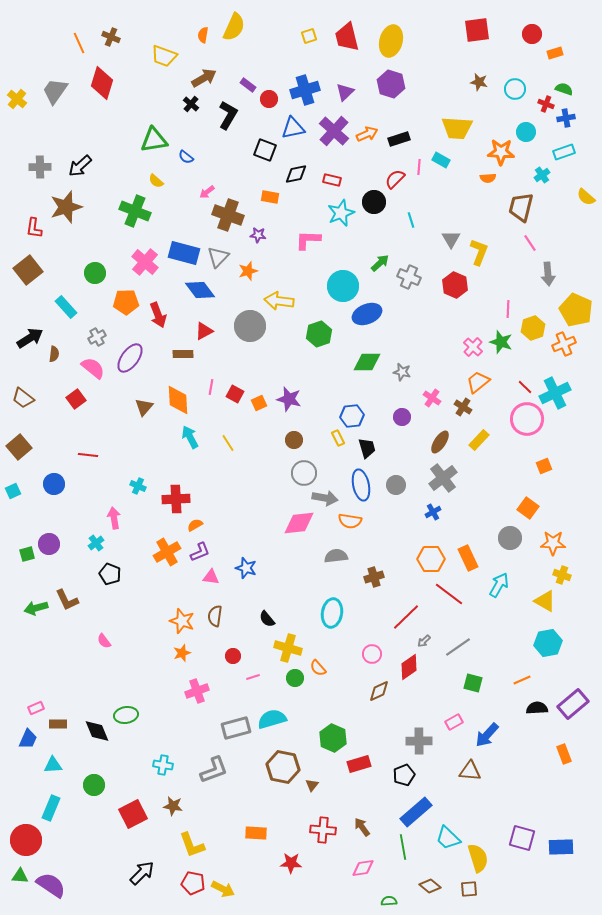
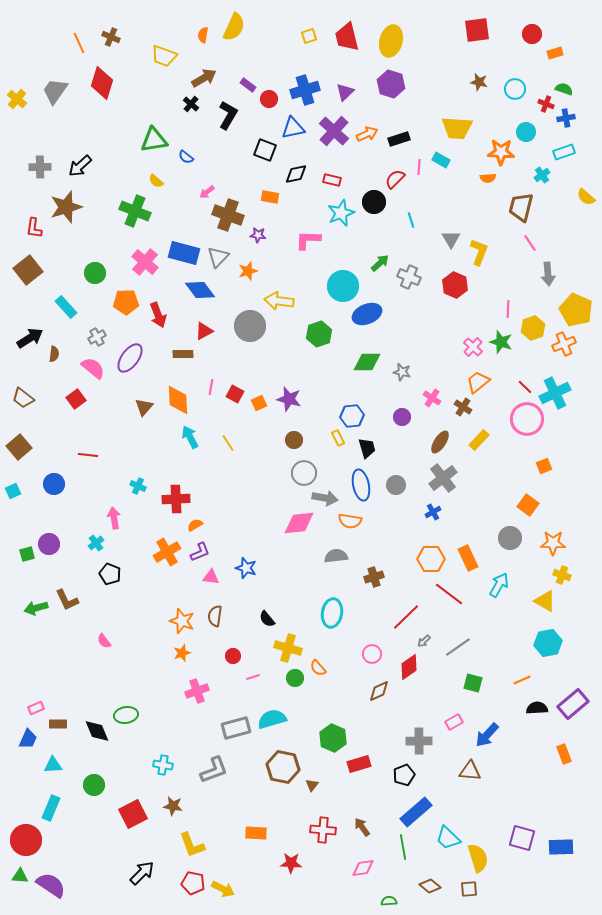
orange square at (528, 508): moved 3 px up
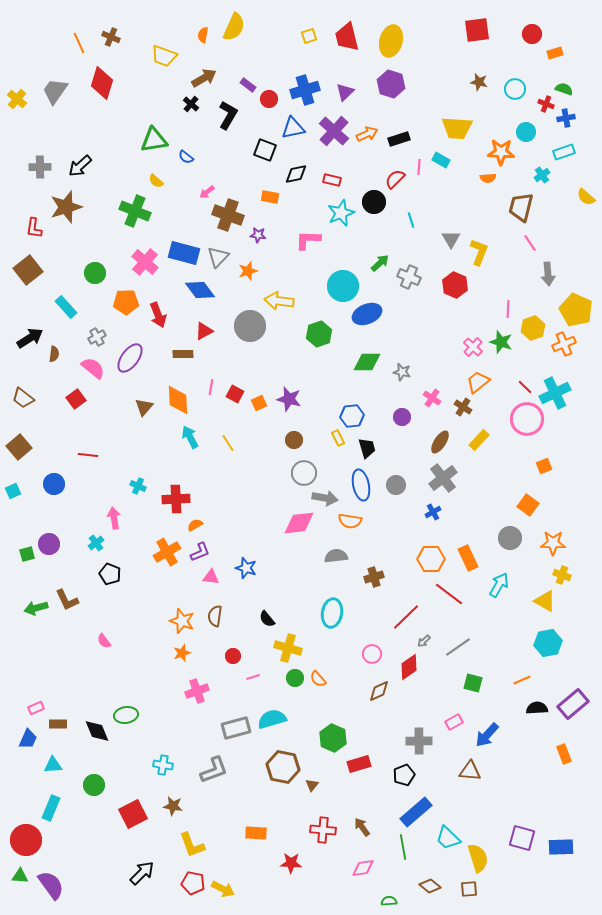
orange semicircle at (318, 668): moved 11 px down
purple semicircle at (51, 885): rotated 20 degrees clockwise
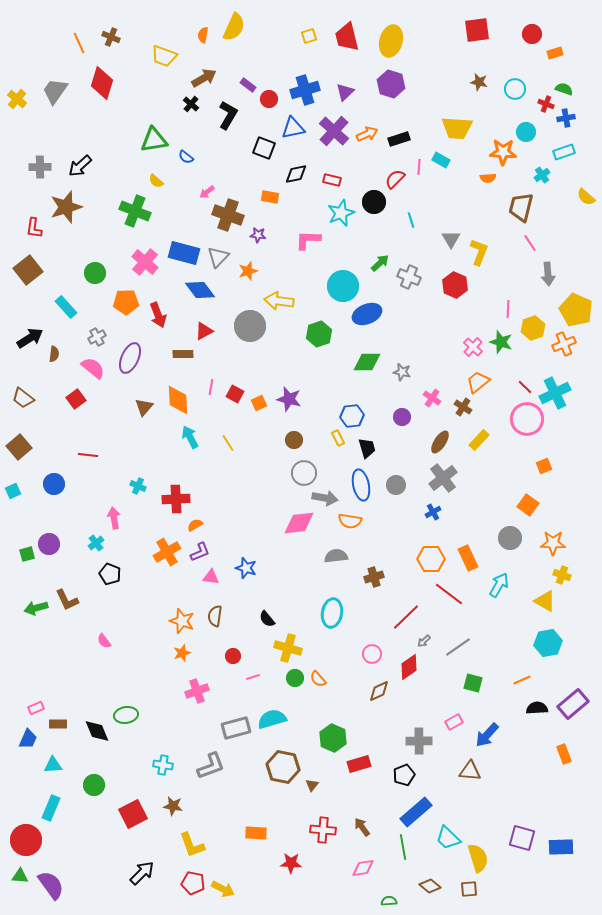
black square at (265, 150): moved 1 px left, 2 px up
orange star at (501, 152): moved 2 px right
purple ellipse at (130, 358): rotated 12 degrees counterclockwise
gray L-shape at (214, 770): moved 3 px left, 4 px up
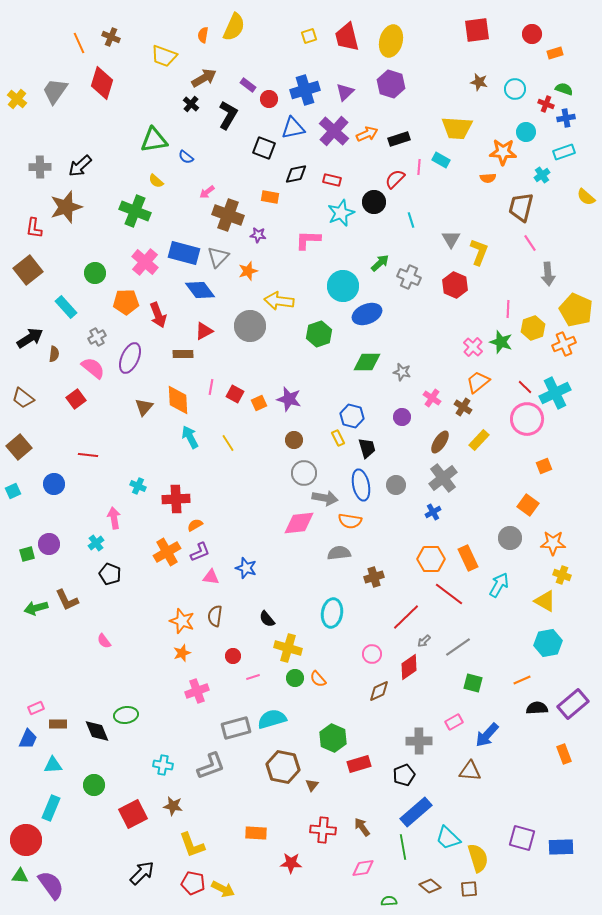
blue hexagon at (352, 416): rotated 20 degrees clockwise
gray semicircle at (336, 556): moved 3 px right, 3 px up
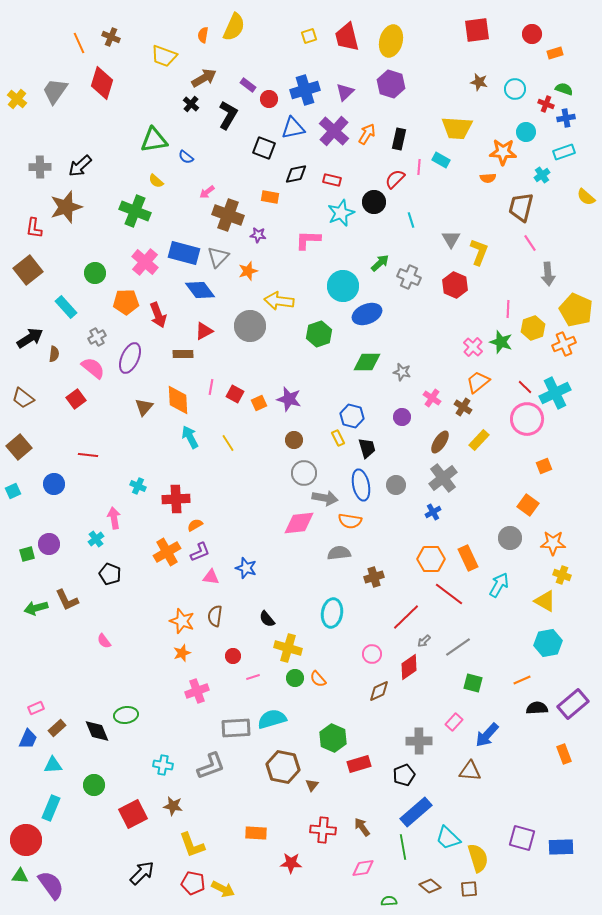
orange arrow at (367, 134): rotated 35 degrees counterclockwise
black rectangle at (399, 139): rotated 60 degrees counterclockwise
cyan cross at (96, 543): moved 4 px up
pink rectangle at (454, 722): rotated 18 degrees counterclockwise
brown rectangle at (58, 724): moved 1 px left, 4 px down; rotated 42 degrees counterclockwise
gray rectangle at (236, 728): rotated 12 degrees clockwise
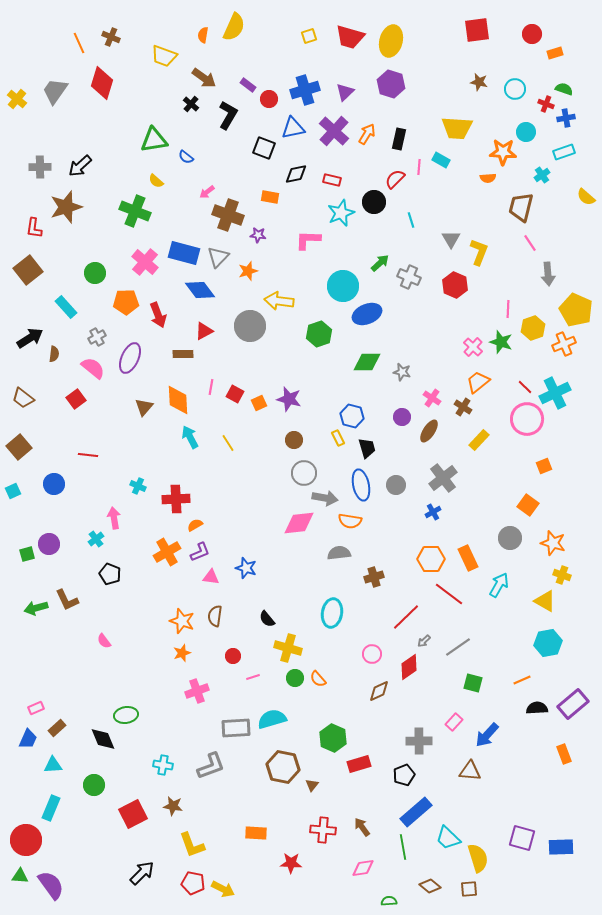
red trapezoid at (347, 37): moved 3 px right; rotated 60 degrees counterclockwise
brown arrow at (204, 78): rotated 65 degrees clockwise
brown ellipse at (440, 442): moved 11 px left, 11 px up
orange star at (553, 543): rotated 15 degrees clockwise
black diamond at (97, 731): moved 6 px right, 8 px down
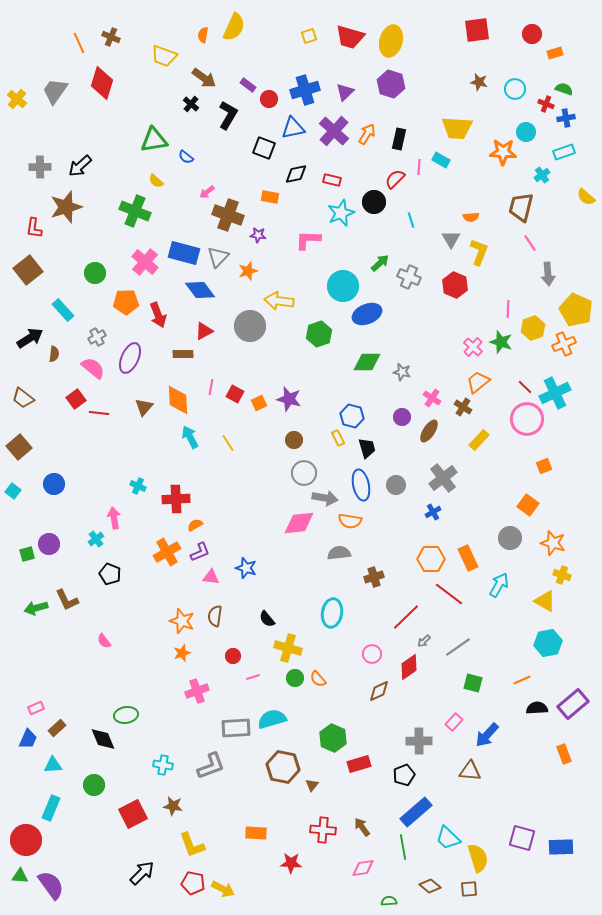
orange semicircle at (488, 178): moved 17 px left, 39 px down
cyan rectangle at (66, 307): moved 3 px left, 3 px down
red line at (88, 455): moved 11 px right, 42 px up
cyan square at (13, 491): rotated 28 degrees counterclockwise
